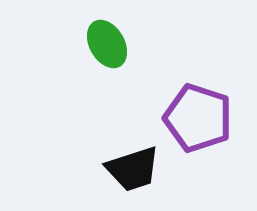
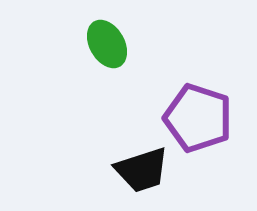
black trapezoid: moved 9 px right, 1 px down
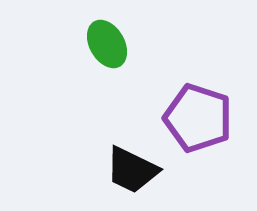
black trapezoid: moved 10 px left; rotated 44 degrees clockwise
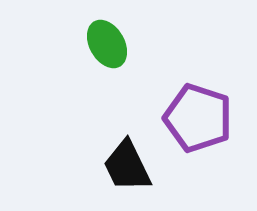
black trapezoid: moved 5 px left, 4 px up; rotated 38 degrees clockwise
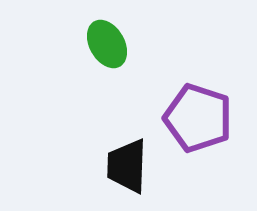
black trapezoid: rotated 28 degrees clockwise
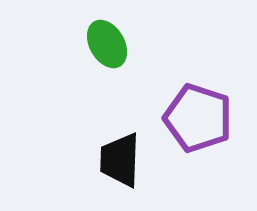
black trapezoid: moved 7 px left, 6 px up
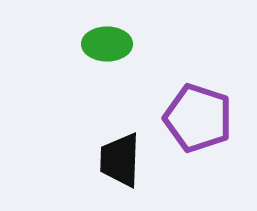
green ellipse: rotated 60 degrees counterclockwise
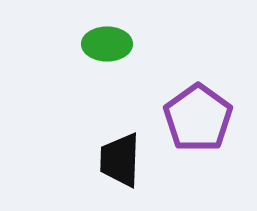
purple pentagon: rotated 18 degrees clockwise
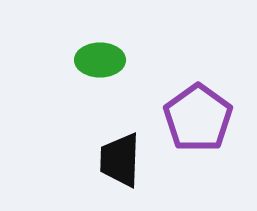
green ellipse: moved 7 px left, 16 px down
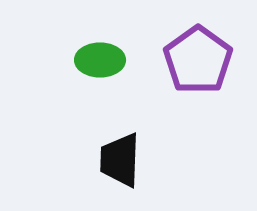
purple pentagon: moved 58 px up
